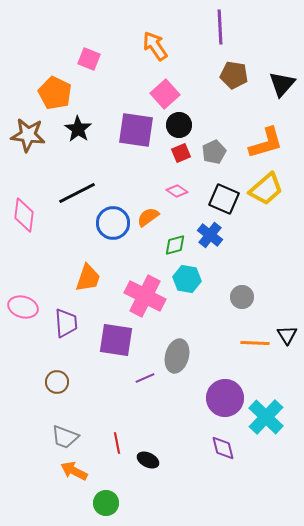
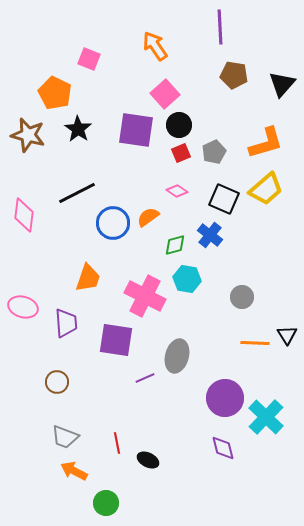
brown star at (28, 135): rotated 8 degrees clockwise
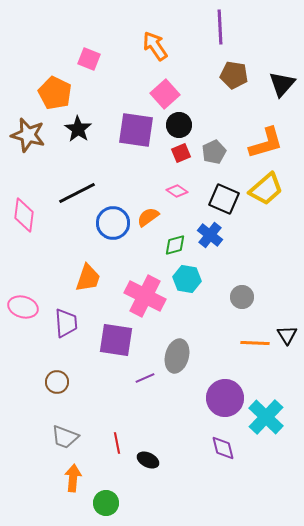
orange arrow at (74, 471): moved 1 px left, 7 px down; rotated 68 degrees clockwise
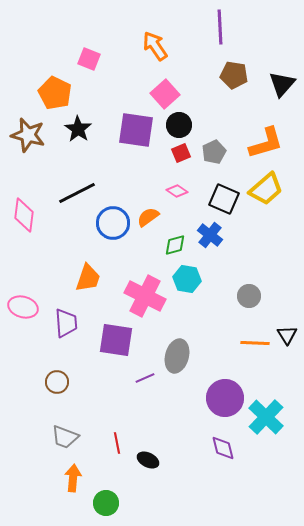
gray circle at (242, 297): moved 7 px right, 1 px up
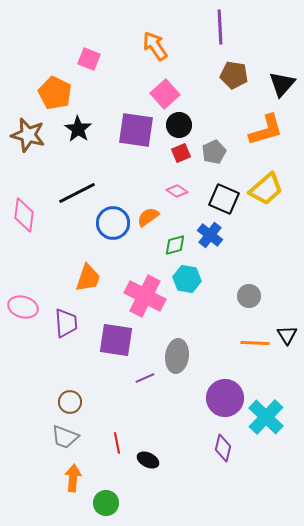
orange L-shape at (266, 143): moved 13 px up
gray ellipse at (177, 356): rotated 8 degrees counterclockwise
brown circle at (57, 382): moved 13 px right, 20 px down
purple diamond at (223, 448): rotated 28 degrees clockwise
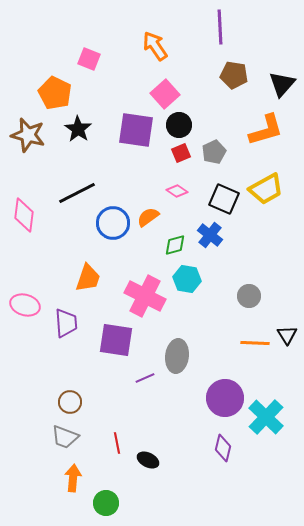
yellow trapezoid at (266, 189): rotated 12 degrees clockwise
pink ellipse at (23, 307): moved 2 px right, 2 px up
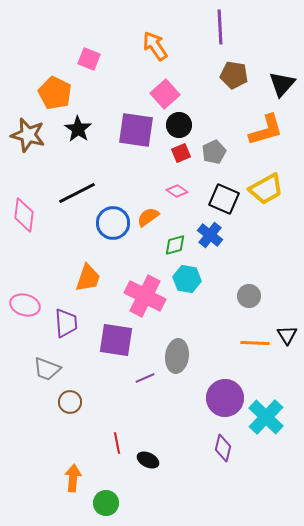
gray trapezoid at (65, 437): moved 18 px left, 68 px up
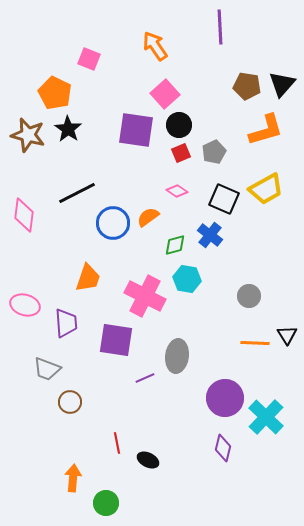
brown pentagon at (234, 75): moved 13 px right, 11 px down
black star at (78, 129): moved 10 px left
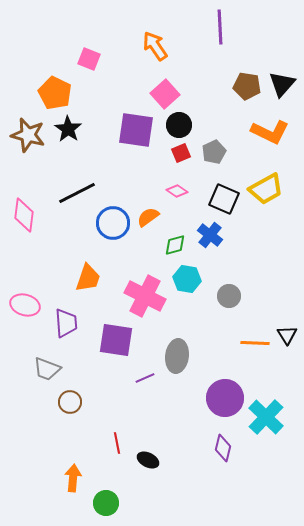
orange L-shape at (266, 130): moved 4 px right, 2 px down; rotated 42 degrees clockwise
gray circle at (249, 296): moved 20 px left
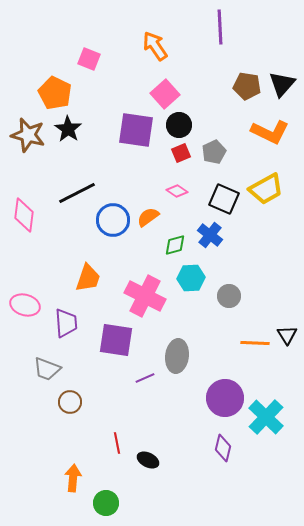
blue circle at (113, 223): moved 3 px up
cyan hexagon at (187, 279): moved 4 px right, 1 px up; rotated 12 degrees counterclockwise
